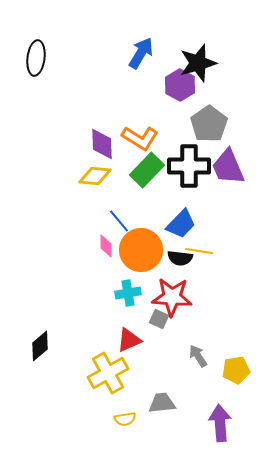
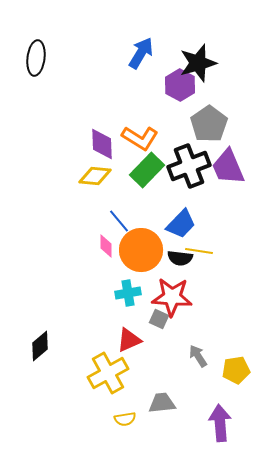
black cross: rotated 21 degrees counterclockwise
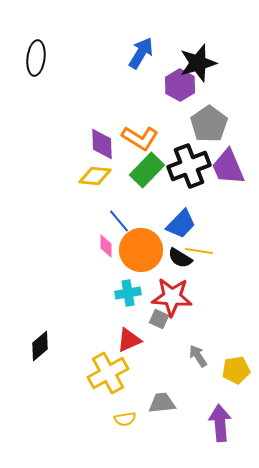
black semicircle: rotated 25 degrees clockwise
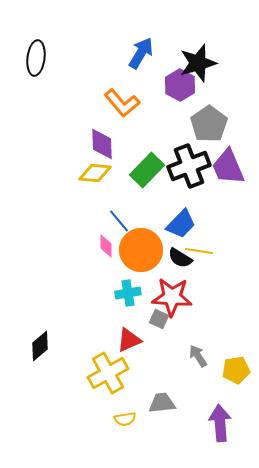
orange L-shape: moved 18 px left, 35 px up; rotated 18 degrees clockwise
yellow diamond: moved 3 px up
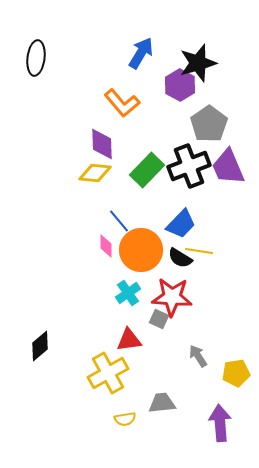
cyan cross: rotated 25 degrees counterclockwise
red triangle: rotated 16 degrees clockwise
yellow pentagon: moved 3 px down
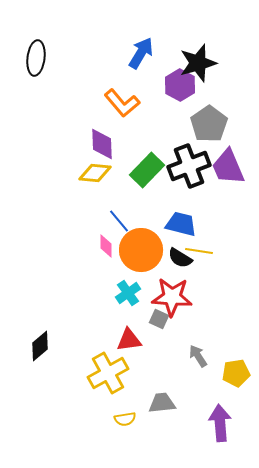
blue trapezoid: rotated 120 degrees counterclockwise
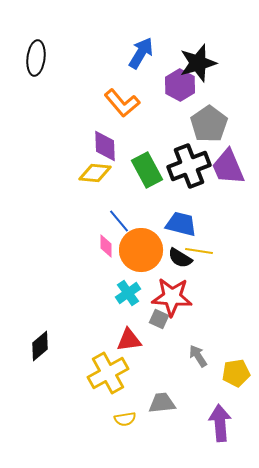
purple diamond: moved 3 px right, 2 px down
green rectangle: rotated 72 degrees counterclockwise
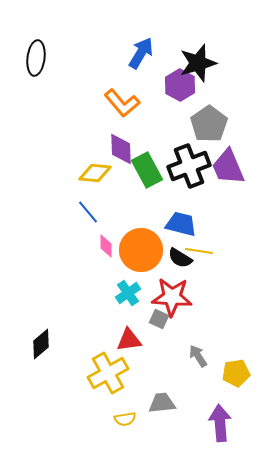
purple diamond: moved 16 px right, 3 px down
blue line: moved 31 px left, 9 px up
black diamond: moved 1 px right, 2 px up
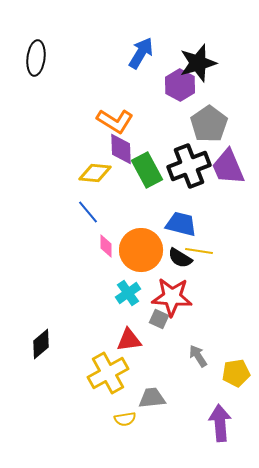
orange L-shape: moved 7 px left, 18 px down; rotated 18 degrees counterclockwise
gray trapezoid: moved 10 px left, 5 px up
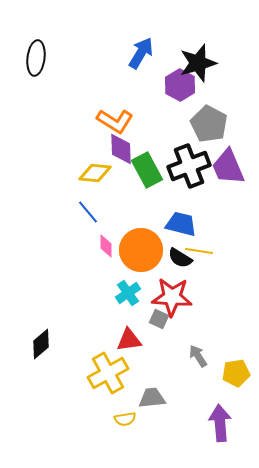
gray pentagon: rotated 9 degrees counterclockwise
